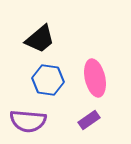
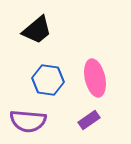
black trapezoid: moved 3 px left, 9 px up
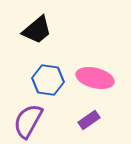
pink ellipse: rotated 63 degrees counterclockwise
purple semicircle: rotated 114 degrees clockwise
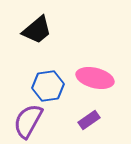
blue hexagon: moved 6 px down; rotated 16 degrees counterclockwise
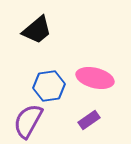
blue hexagon: moved 1 px right
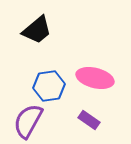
purple rectangle: rotated 70 degrees clockwise
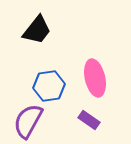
black trapezoid: rotated 12 degrees counterclockwise
pink ellipse: rotated 63 degrees clockwise
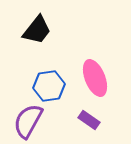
pink ellipse: rotated 9 degrees counterclockwise
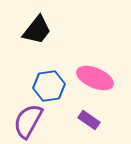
pink ellipse: rotated 45 degrees counterclockwise
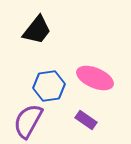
purple rectangle: moved 3 px left
